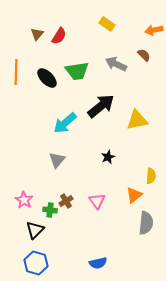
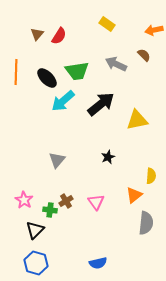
black arrow: moved 2 px up
cyan arrow: moved 2 px left, 22 px up
pink triangle: moved 1 px left, 1 px down
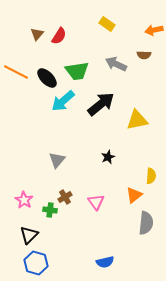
brown semicircle: rotated 136 degrees clockwise
orange line: rotated 65 degrees counterclockwise
brown cross: moved 1 px left, 4 px up
black triangle: moved 6 px left, 5 px down
blue semicircle: moved 7 px right, 1 px up
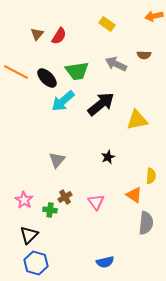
orange arrow: moved 14 px up
orange triangle: rotated 48 degrees counterclockwise
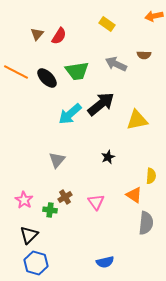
cyan arrow: moved 7 px right, 13 px down
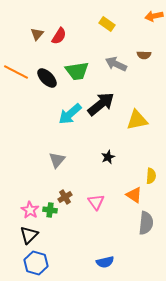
pink star: moved 6 px right, 10 px down
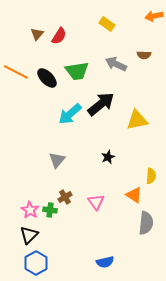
blue hexagon: rotated 15 degrees clockwise
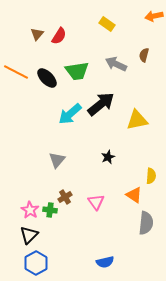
brown semicircle: rotated 104 degrees clockwise
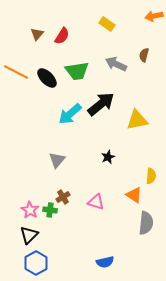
red semicircle: moved 3 px right
brown cross: moved 2 px left
pink triangle: rotated 36 degrees counterclockwise
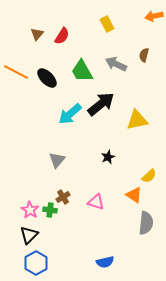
yellow rectangle: rotated 28 degrees clockwise
green trapezoid: moved 5 px right; rotated 70 degrees clockwise
yellow semicircle: moved 2 px left; rotated 42 degrees clockwise
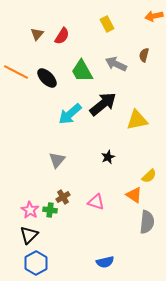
black arrow: moved 2 px right
gray semicircle: moved 1 px right, 1 px up
